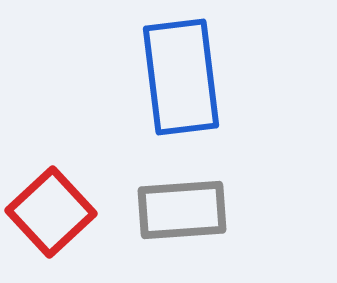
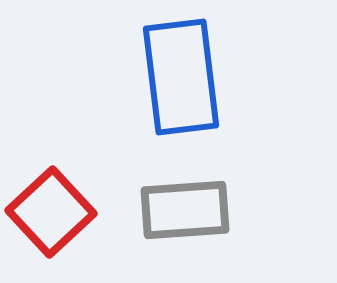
gray rectangle: moved 3 px right
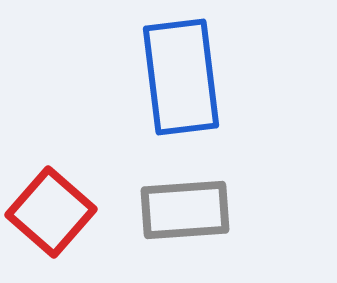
red square: rotated 6 degrees counterclockwise
